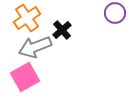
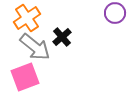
black cross: moved 7 px down
gray arrow: rotated 120 degrees counterclockwise
pink square: rotated 8 degrees clockwise
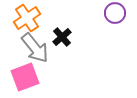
gray arrow: moved 1 px down; rotated 12 degrees clockwise
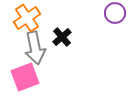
gray arrow: rotated 28 degrees clockwise
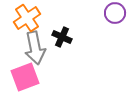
black cross: rotated 24 degrees counterclockwise
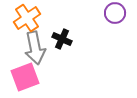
black cross: moved 2 px down
